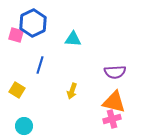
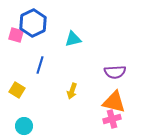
cyan triangle: rotated 18 degrees counterclockwise
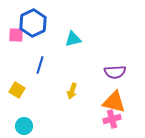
pink square: rotated 14 degrees counterclockwise
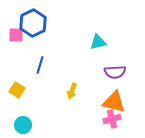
cyan triangle: moved 25 px right, 3 px down
cyan circle: moved 1 px left, 1 px up
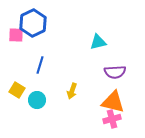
orange triangle: moved 1 px left
cyan circle: moved 14 px right, 25 px up
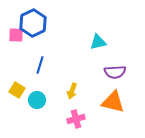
pink cross: moved 36 px left
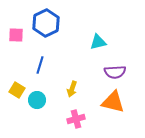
blue hexagon: moved 13 px right
yellow arrow: moved 2 px up
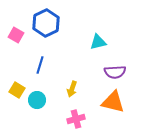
pink square: rotated 28 degrees clockwise
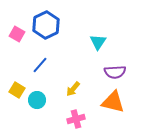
blue hexagon: moved 2 px down
pink square: moved 1 px right, 1 px up
cyan triangle: rotated 42 degrees counterclockwise
blue line: rotated 24 degrees clockwise
yellow arrow: moved 1 px right; rotated 21 degrees clockwise
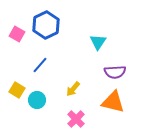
pink cross: rotated 30 degrees counterclockwise
